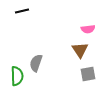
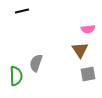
green semicircle: moved 1 px left
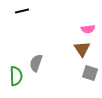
brown triangle: moved 2 px right, 1 px up
gray square: moved 2 px right, 1 px up; rotated 28 degrees clockwise
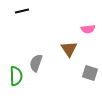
brown triangle: moved 13 px left
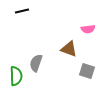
brown triangle: rotated 36 degrees counterclockwise
gray square: moved 3 px left, 2 px up
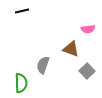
brown triangle: moved 2 px right
gray semicircle: moved 7 px right, 2 px down
gray square: rotated 28 degrees clockwise
green semicircle: moved 5 px right, 7 px down
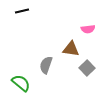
brown triangle: rotated 12 degrees counterclockwise
gray semicircle: moved 3 px right
gray square: moved 3 px up
green semicircle: rotated 48 degrees counterclockwise
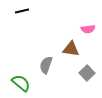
gray square: moved 5 px down
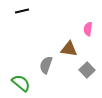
pink semicircle: rotated 104 degrees clockwise
brown triangle: moved 2 px left
gray square: moved 3 px up
